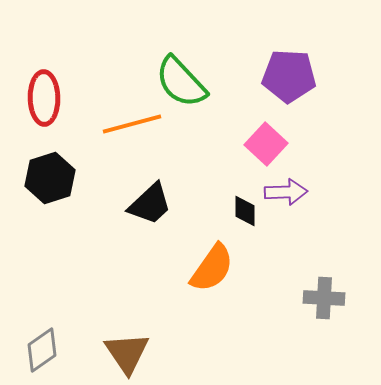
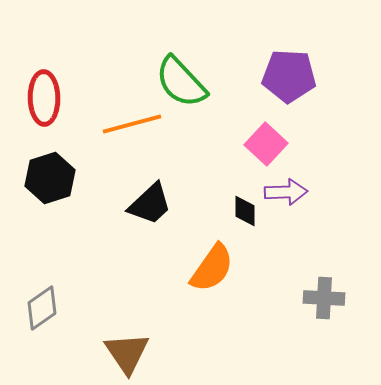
gray diamond: moved 42 px up
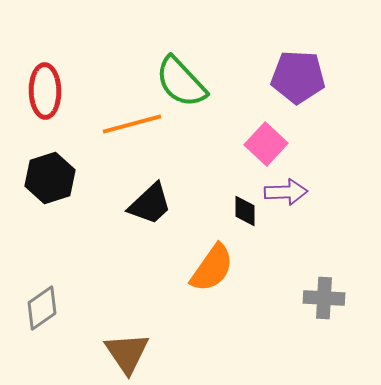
purple pentagon: moved 9 px right, 1 px down
red ellipse: moved 1 px right, 7 px up
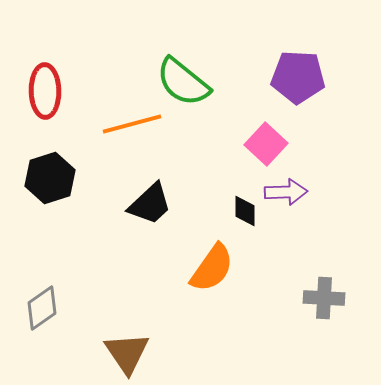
green semicircle: moved 2 px right; rotated 8 degrees counterclockwise
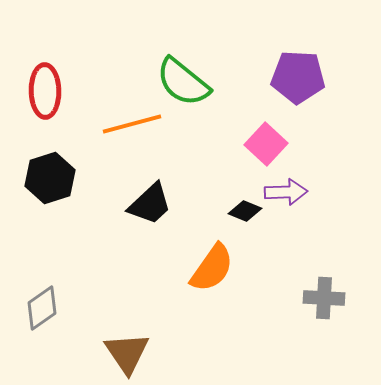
black diamond: rotated 68 degrees counterclockwise
